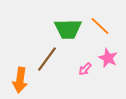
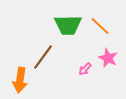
green trapezoid: moved 4 px up
brown line: moved 4 px left, 2 px up
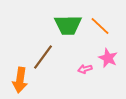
pink arrow: rotated 32 degrees clockwise
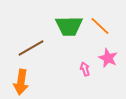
green trapezoid: moved 1 px right, 1 px down
brown line: moved 12 px left, 9 px up; rotated 24 degrees clockwise
pink arrow: rotated 88 degrees clockwise
orange arrow: moved 1 px right, 2 px down
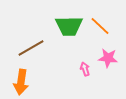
pink star: rotated 18 degrees counterclockwise
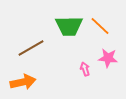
orange arrow: moved 2 px right; rotated 110 degrees counterclockwise
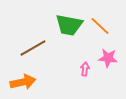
green trapezoid: moved 1 px up; rotated 12 degrees clockwise
brown line: moved 2 px right
pink arrow: rotated 24 degrees clockwise
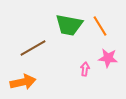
orange line: rotated 15 degrees clockwise
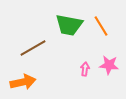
orange line: moved 1 px right
pink star: moved 1 px right, 7 px down
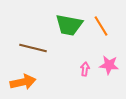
brown line: rotated 44 degrees clockwise
